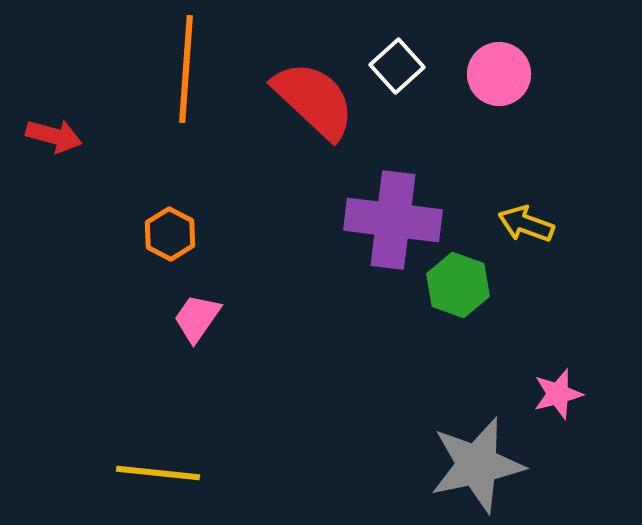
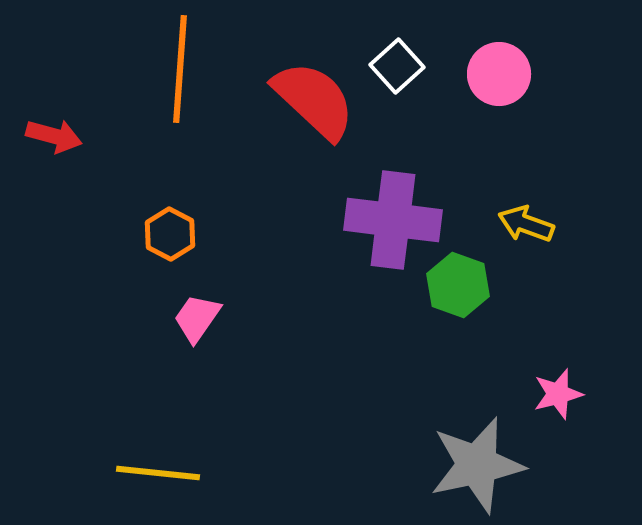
orange line: moved 6 px left
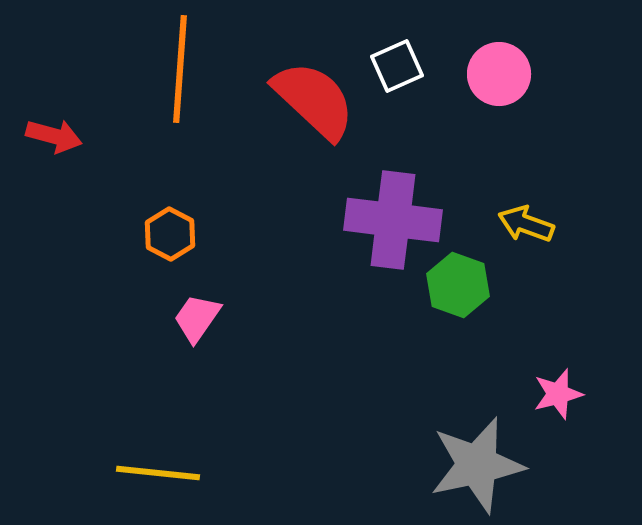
white square: rotated 18 degrees clockwise
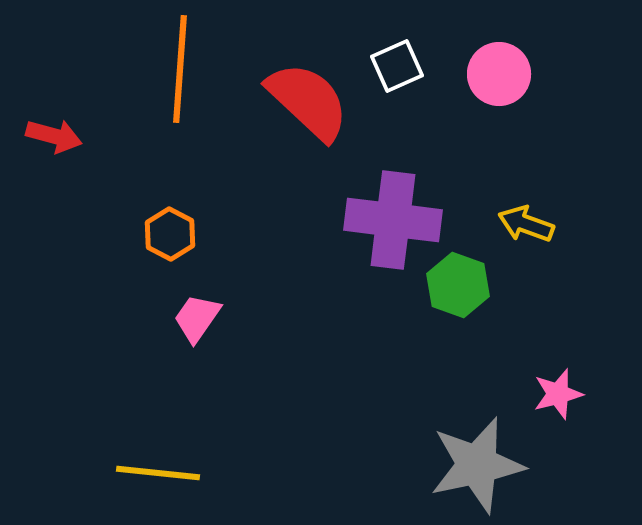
red semicircle: moved 6 px left, 1 px down
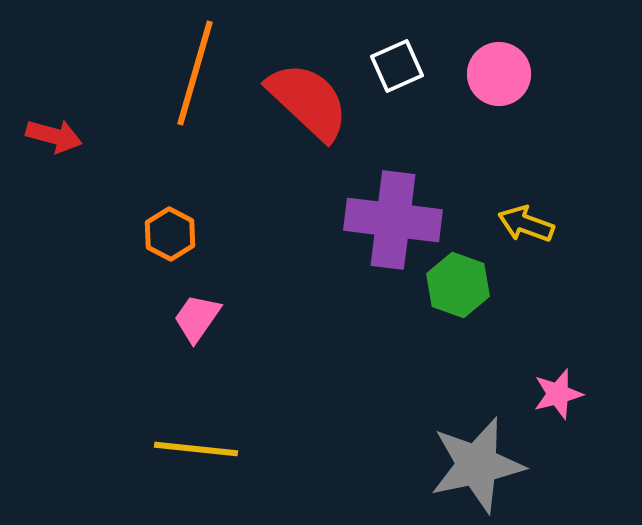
orange line: moved 15 px right, 4 px down; rotated 12 degrees clockwise
yellow line: moved 38 px right, 24 px up
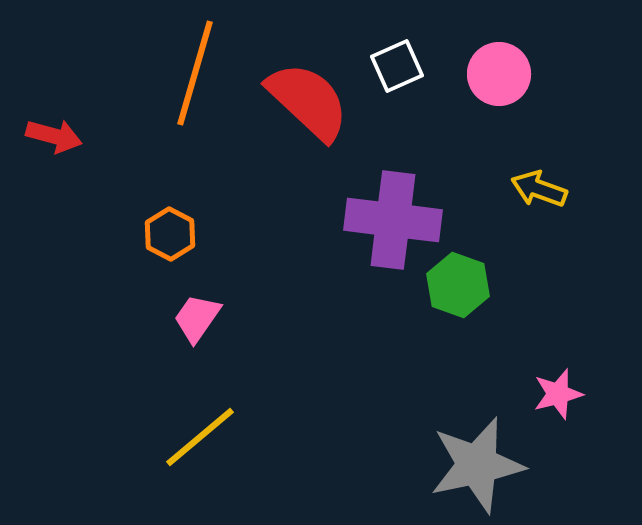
yellow arrow: moved 13 px right, 35 px up
yellow line: moved 4 px right, 12 px up; rotated 46 degrees counterclockwise
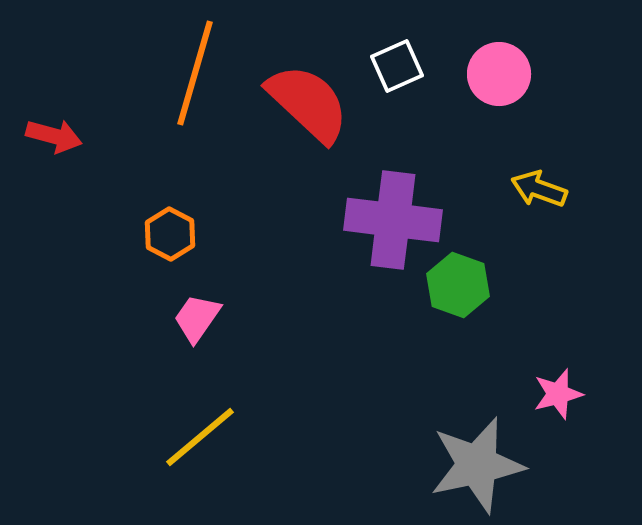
red semicircle: moved 2 px down
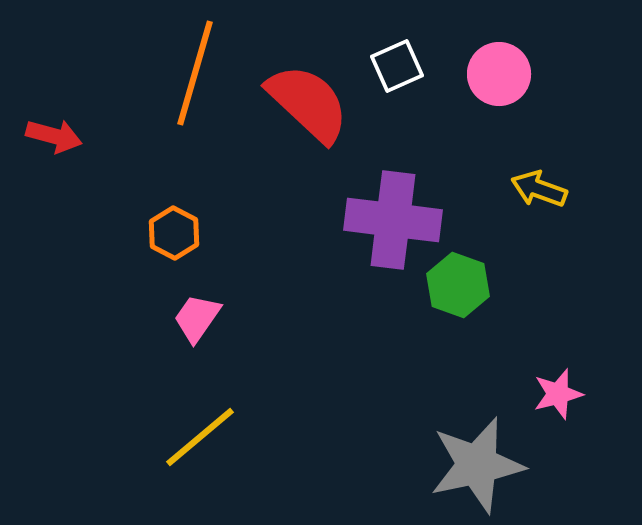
orange hexagon: moved 4 px right, 1 px up
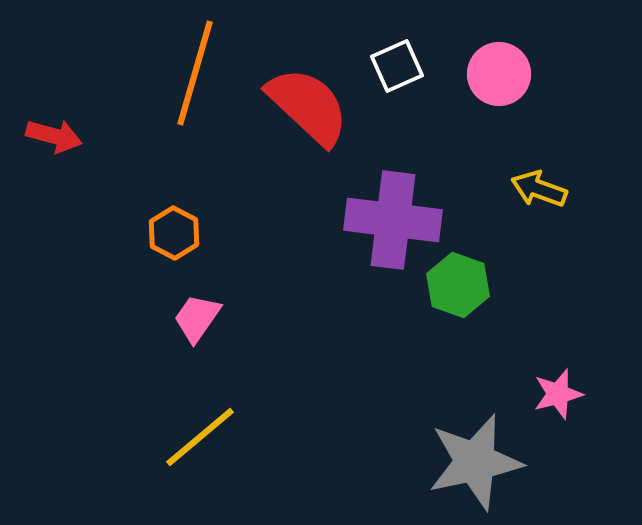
red semicircle: moved 3 px down
gray star: moved 2 px left, 3 px up
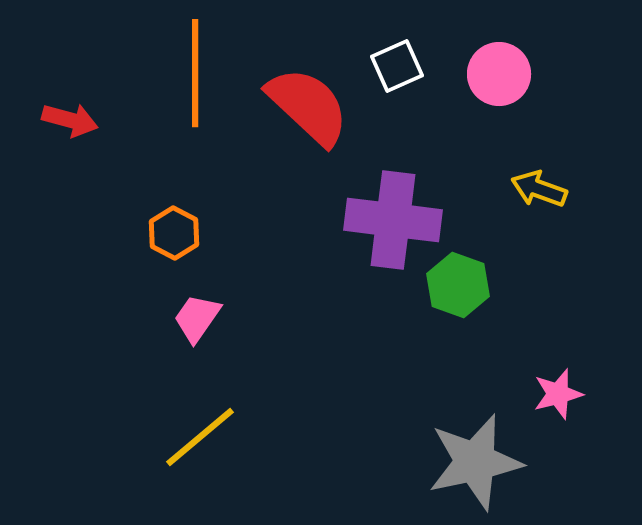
orange line: rotated 16 degrees counterclockwise
red arrow: moved 16 px right, 16 px up
